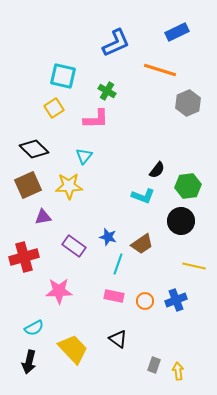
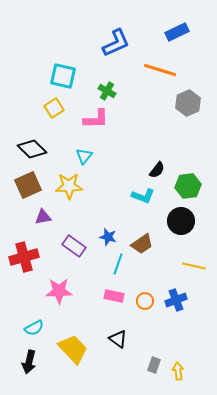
black diamond: moved 2 px left
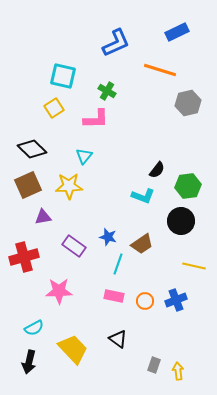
gray hexagon: rotated 10 degrees clockwise
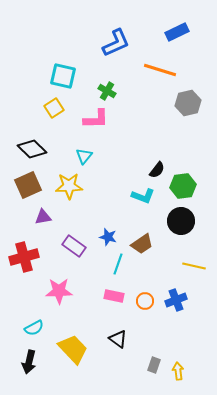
green hexagon: moved 5 px left
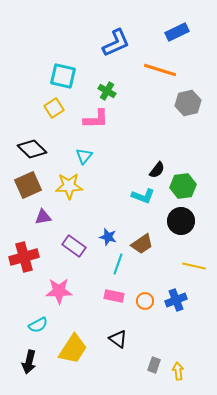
cyan semicircle: moved 4 px right, 3 px up
yellow trapezoid: rotated 76 degrees clockwise
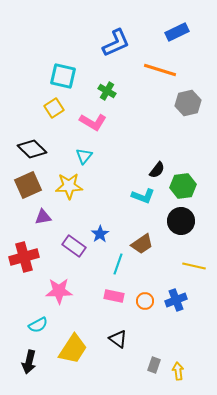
pink L-shape: moved 3 px left, 3 px down; rotated 32 degrees clockwise
blue star: moved 8 px left, 3 px up; rotated 24 degrees clockwise
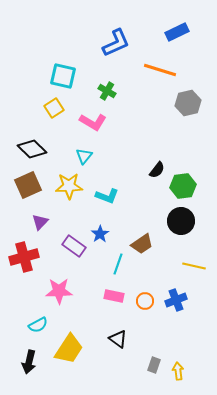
cyan L-shape: moved 36 px left
purple triangle: moved 3 px left, 5 px down; rotated 36 degrees counterclockwise
yellow trapezoid: moved 4 px left
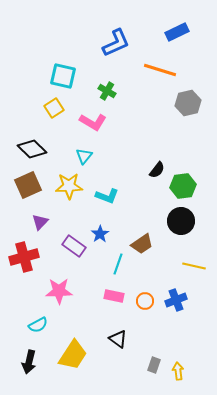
yellow trapezoid: moved 4 px right, 6 px down
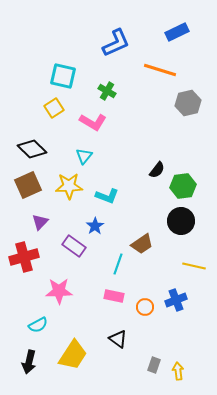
blue star: moved 5 px left, 8 px up
orange circle: moved 6 px down
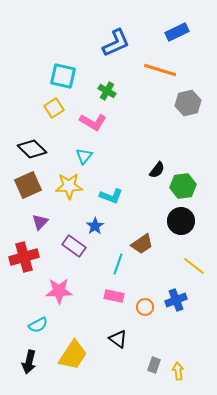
cyan L-shape: moved 4 px right
yellow line: rotated 25 degrees clockwise
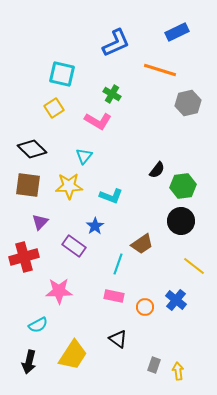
cyan square: moved 1 px left, 2 px up
green cross: moved 5 px right, 3 px down
pink L-shape: moved 5 px right, 1 px up
brown square: rotated 32 degrees clockwise
blue cross: rotated 30 degrees counterclockwise
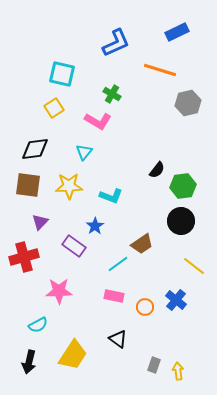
black diamond: moved 3 px right; rotated 52 degrees counterclockwise
cyan triangle: moved 4 px up
cyan line: rotated 35 degrees clockwise
